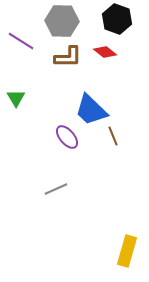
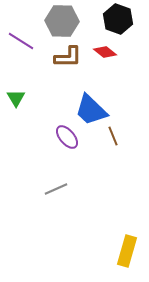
black hexagon: moved 1 px right
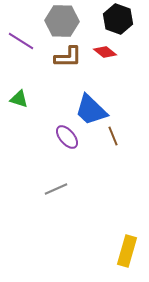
green triangle: moved 3 px right, 1 px down; rotated 42 degrees counterclockwise
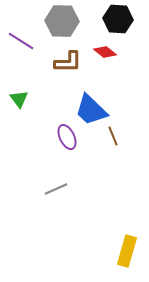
black hexagon: rotated 16 degrees counterclockwise
brown L-shape: moved 5 px down
green triangle: rotated 36 degrees clockwise
purple ellipse: rotated 15 degrees clockwise
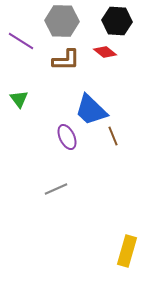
black hexagon: moved 1 px left, 2 px down
brown L-shape: moved 2 px left, 2 px up
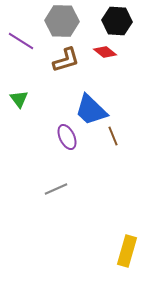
brown L-shape: rotated 16 degrees counterclockwise
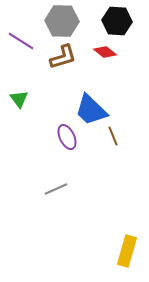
brown L-shape: moved 3 px left, 3 px up
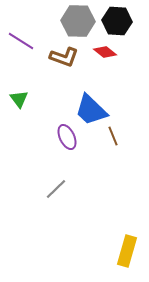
gray hexagon: moved 16 px right
brown L-shape: moved 1 px right; rotated 36 degrees clockwise
gray line: rotated 20 degrees counterclockwise
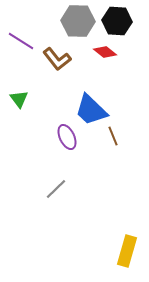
brown L-shape: moved 7 px left, 2 px down; rotated 32 degrees clockwise
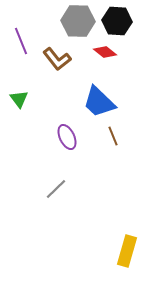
purple line: rotated 36 degrees clockwise
blue trapezoid: moved 8 px right, 8 px up
